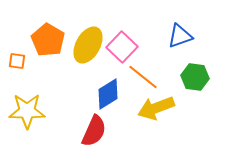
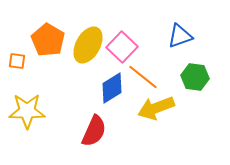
blue diamond: moved 4 px right, 6 px up
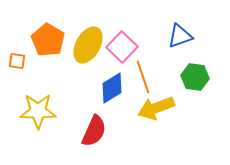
orange line: rotated 32 degrees clockwise
yellow star: moved 11 px right
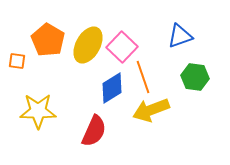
yellow arrow: moved 5 px left, 2 px down
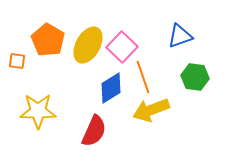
blue diamond: moved 1 px left
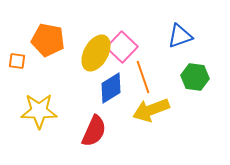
orange pentagon: rotated 20 degrees counterclockwise
yellow ellipse: moved 8 px right, 8 px down
yellow star: moved 1 px right
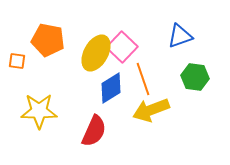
orange line: moved 2 px down
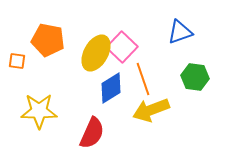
blue triangle: moved 4 px up
red semicircle: moved 2 px left, 2 px down
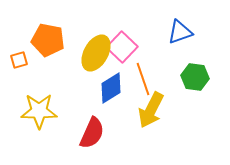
orange square: moved 2 px right, 1 px up; rotated 24 degrees counterclockwise
yellow arrow: rotated 42 degrees counterclockwise
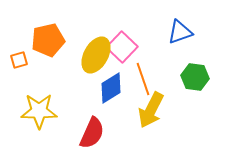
orange pentagon: rotated 24 degrees counterclockwise
yellow ellipse: moved 2 px down
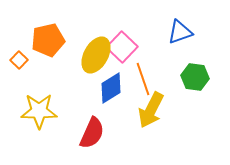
orange square: rotated 30 degrees counterclockwise
